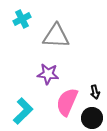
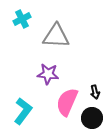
cyan L-shape: rotated 8 degrees counterclockwise
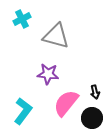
gray triangle: rotated 12 degrees clockwise
pink semicircle: moved 1 px left, 1 px down; rotated 16 degrees clockwise
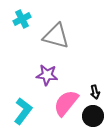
purple star: moved 1 px left, 1 px down
black circle: moved 1 px right, 2 px up
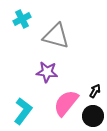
purple star: moved 3 px up
black arrow: moved 1 px up; rotated 136 degrees counterclockwise
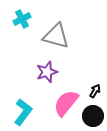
purple star: rotated 25 degrees counterclockwise
cyan L-shape: moved 1 px down
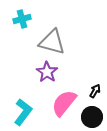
cyan cross: rotated 12 degrees clockwise
gray triangle: moved 4 px left, 6 px down
purple star: rotated 20 degrees counterclockwise
pink semicircle: moved 2 px left
black circle: moved 1 px left, 1 px down
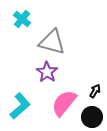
cyan cross: rotated 36 degrees counterclockwise
cyan L-shape: moved 3 px left, 6 px up; rotated 12 degrees clockwise
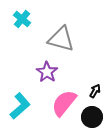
gray triangle: moved 9 px right, 3 px up
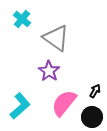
gray triangle: moved 5 px left, 1 px up; rotated 20 degrees clockwise
purple star: moved 2 px right, 1 px up
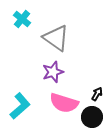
purple star: moved 4 px right, 1 px down; rotated 20 degrees clockwise
black arrow: moved 2 px right, 3 px down
pink semicircle: rotated 112 degrees counterclockwise
